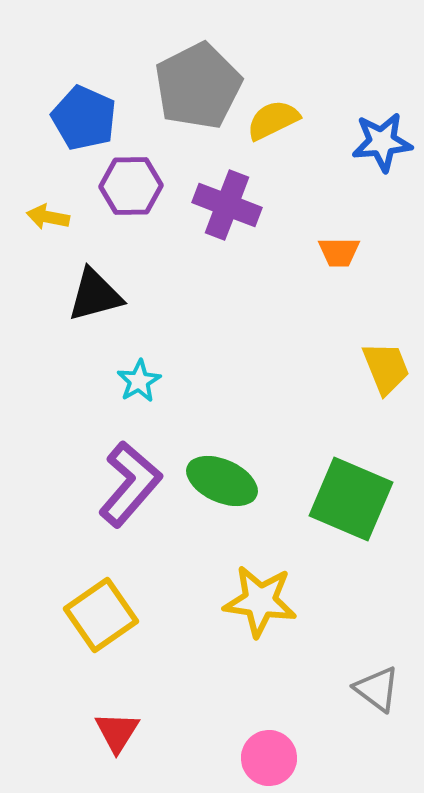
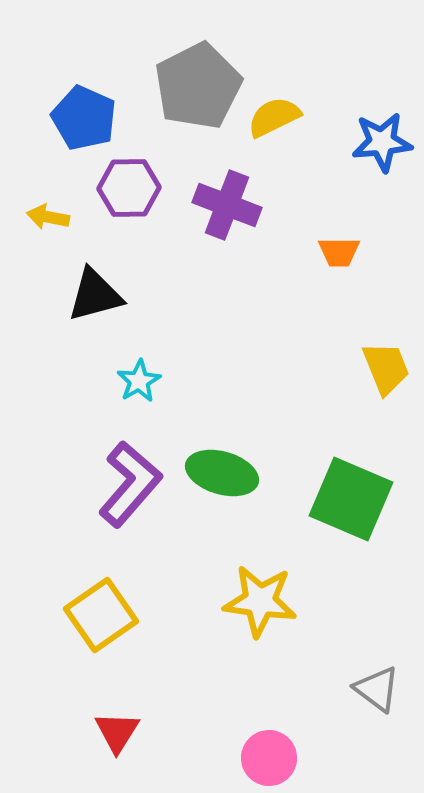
yellow semicircle: moved 1 px right, 3 px up
purple hexagon: moved 2 px left, 2 px down
green ellipse: moved 8 px up; rotated 8 degrees counterclockwise
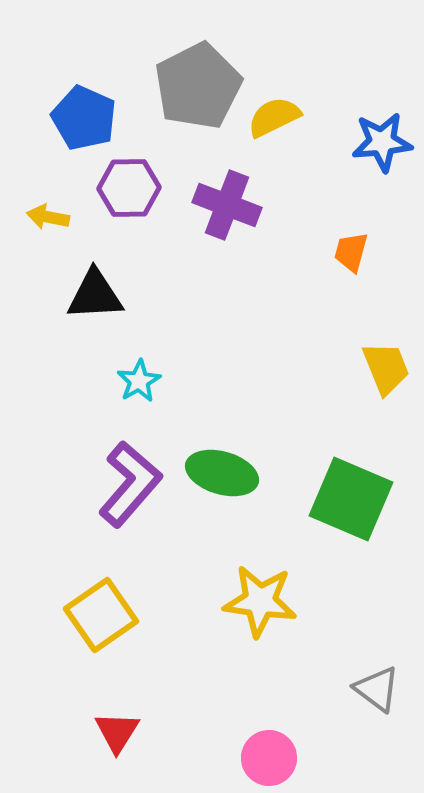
orange trapezoid: moved 12 px right; rotated 105 degrees clockwise
black triangle: rotated 12 degrees clockwise
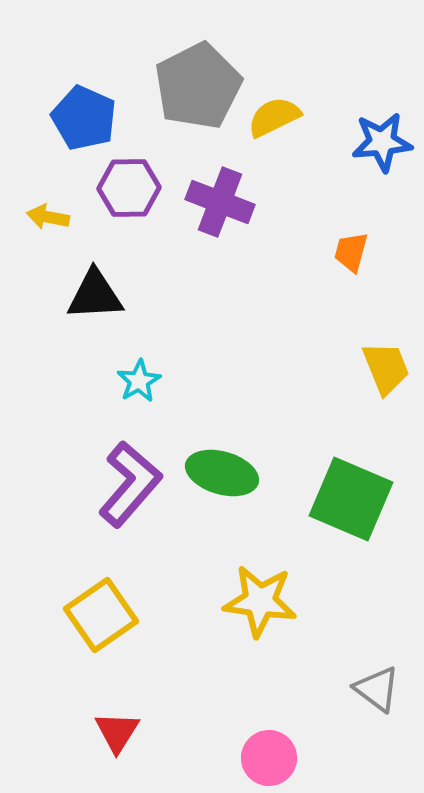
purple cross: moved 7 px left, 3 px up
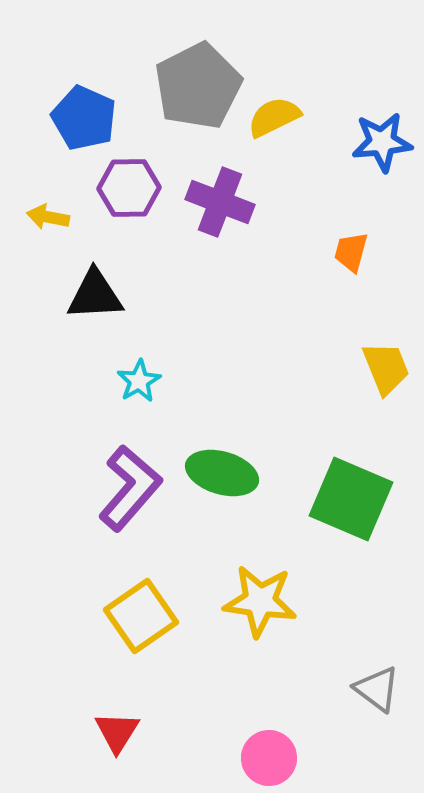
purple L-shape: moved 4 px down
yellow square: moved 40 px right, 1 px down
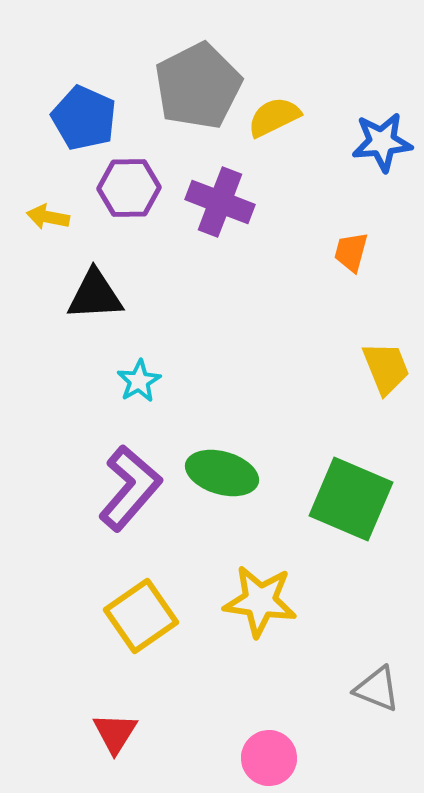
gray triangle: rotated 15 degrees counterclockwise
red triangle: moved 2 px left, 1 px down
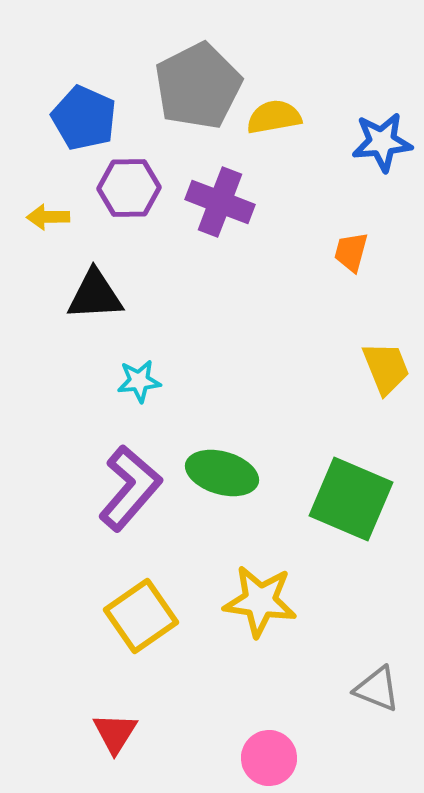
yellow semicircle: rotated 16 degrees clockwise
yellow arrow: rotated 12 degrees counterclockwise
cyan star: rotated 24 degrees clockwise
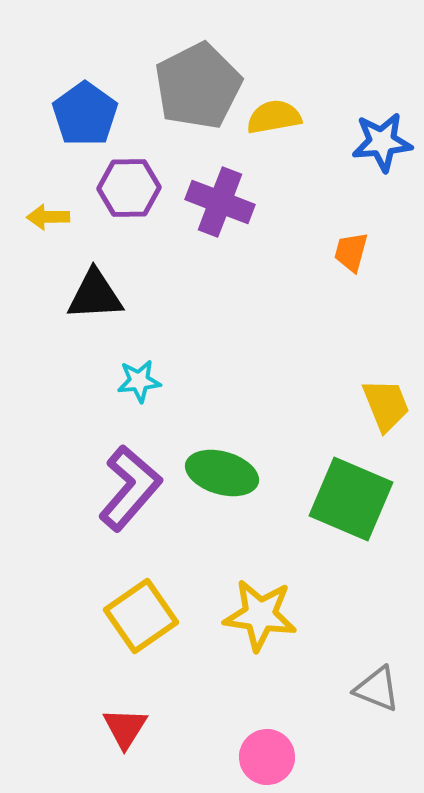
blue pentagon: moved 1 px right, 4 px up; rotated 12 degrees clockwise
yellow trapezoid: moved 37 px down
yellow star: moved 14 px down
red triangle: moved 10 px right, 5 px up
pink circle: moved 2 px left, 1 px up
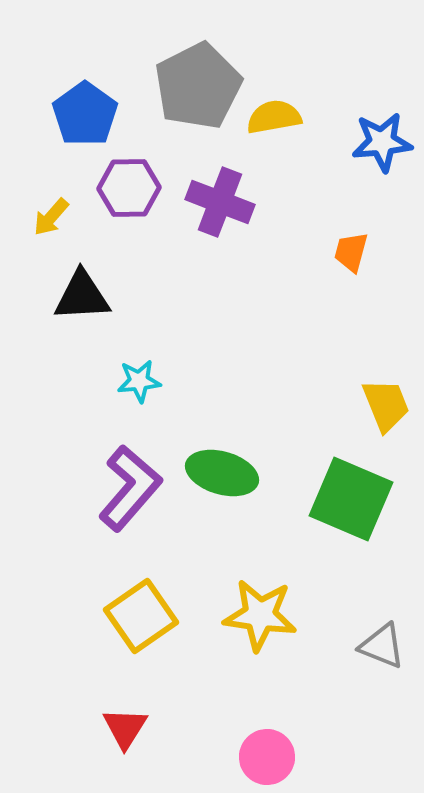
yellow arrow: moved 3 px right; rotated 48 degrees counterclockwise
black triangle: moved 13 px left, 1 px down
gray triangle: moved 5 px right, 43 px up
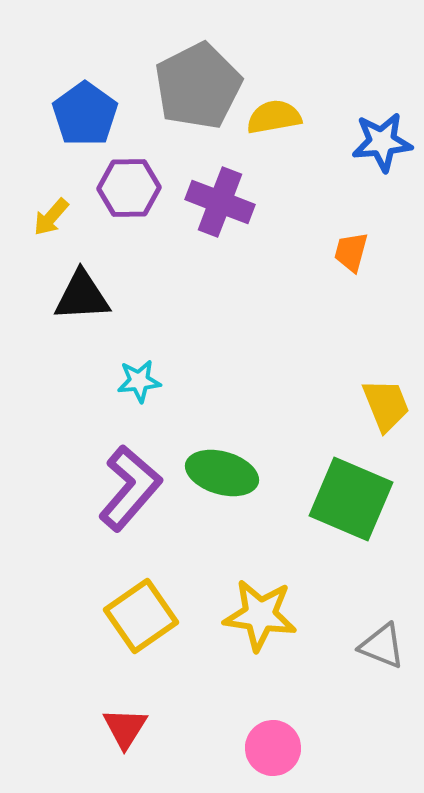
pink circle: moved 6 px right, 9 px up
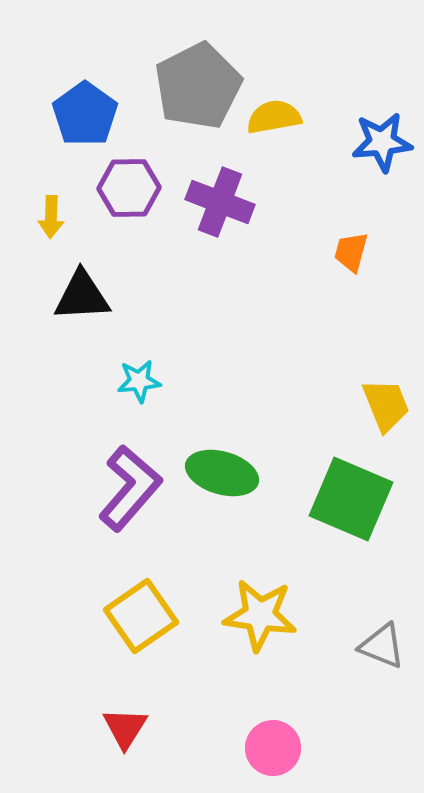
yellow arrow: rotated 39 degrees counterclockwise
